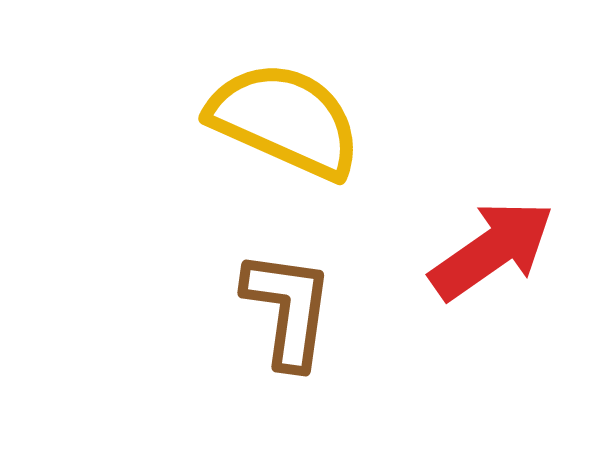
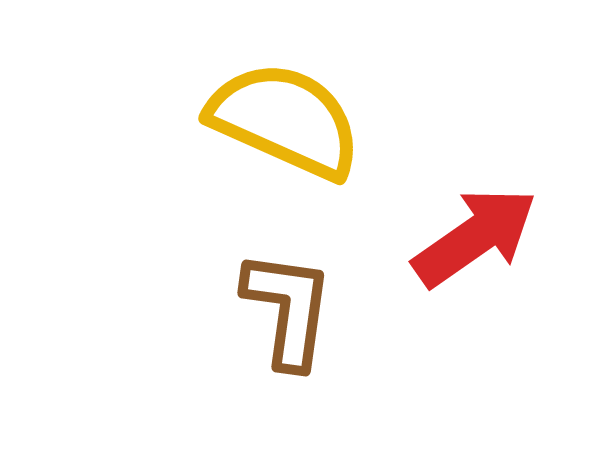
red arrow: moved 17 px left, 13 px up
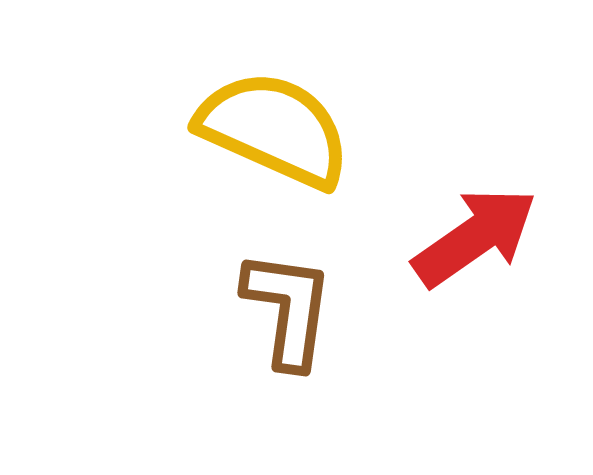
yellow semicircle: moved 11 px left, 9 px down
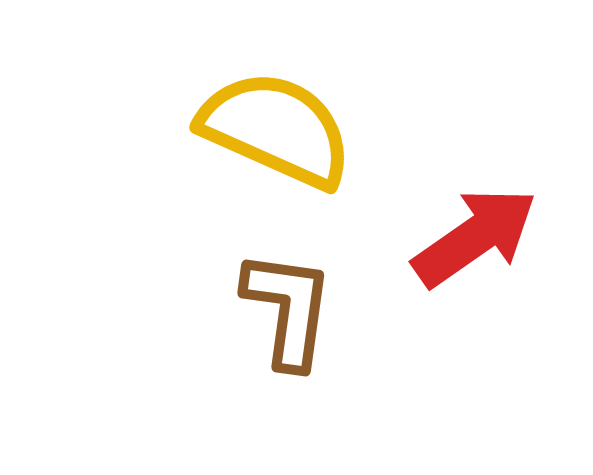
yellow semicircle: moved 2 px right
